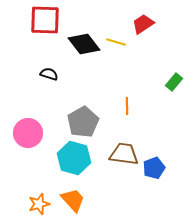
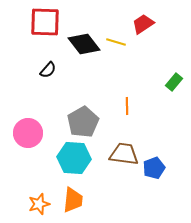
red square: moved 2 px down
black semicircle: moved 1 px left, 4 px up; rotated 114 degrees clockwise
cyan hexagon: rotated 12 degrees counterclockwise
orange trapezoid: rotated 48 degrees clockwise
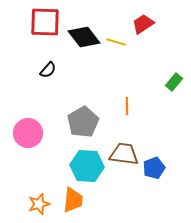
black diamond: moved 7 px up
cyan hexagon: moved 13 px right, 8 px down
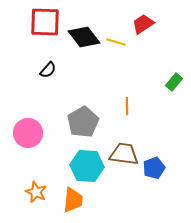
orange star: moved 3 px left, 12 px up; rotated 30 degrees counterclockwise
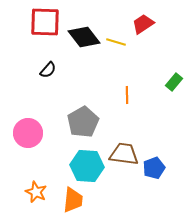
orange line: moved 11 px up
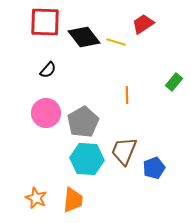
pink circle: moved 18 px right, 20 px up
brown trapezoid: moved 3 px up; rotated 76 degrees counterclockwise
cyan hexagon: moved 7 px up
orange star: moved 6 px down
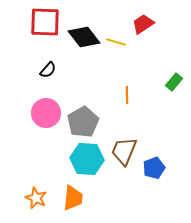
orange trapezoid: moved 2 px up
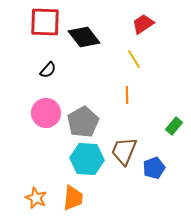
yellow line: moved 18 px right, 17 px down; rotated 42 degrees clockwise
green rectangle: moved 44 px down
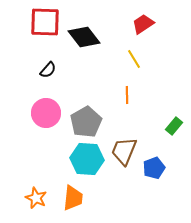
gray pentagon: moved 3 px right
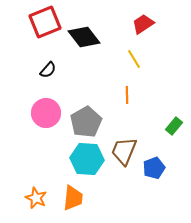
red square: rotated 24 degrees counterclockwise
